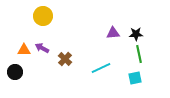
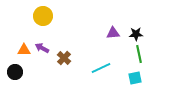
brown cross: moved 1 px left, 1 px up
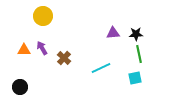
purple arrow: rotated 32 degrees clockwise
black circle: moved 5 px right, 15 px down
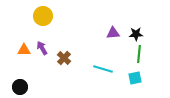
green line: rotated 18 degrees clockwise
cyan line: moved 2 px right, 1 px down; rotated 42 degrees clockwise
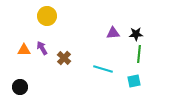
yellow circle: moved 4 px right
cyan square: moved 1 px left, 3 px down
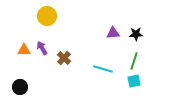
green line: moved 5 px left, 7 px down; rotated 12 degrees clockwise
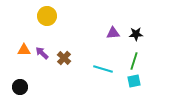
purple arrow: moved 5 px down; rotated 16 degrees counterclockwise
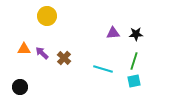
orange triangle: moved 1 px up
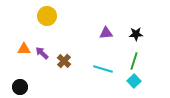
purple triangle: moved 7 px left
brown cross: moved 3 px down
cyan square: rotated 32 degrees counterclockwise
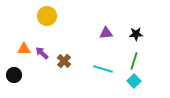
black circle: moved 6 px left, 12 px up
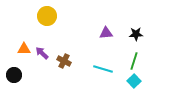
brown cross: rotated 16 degrees counterclockwise
